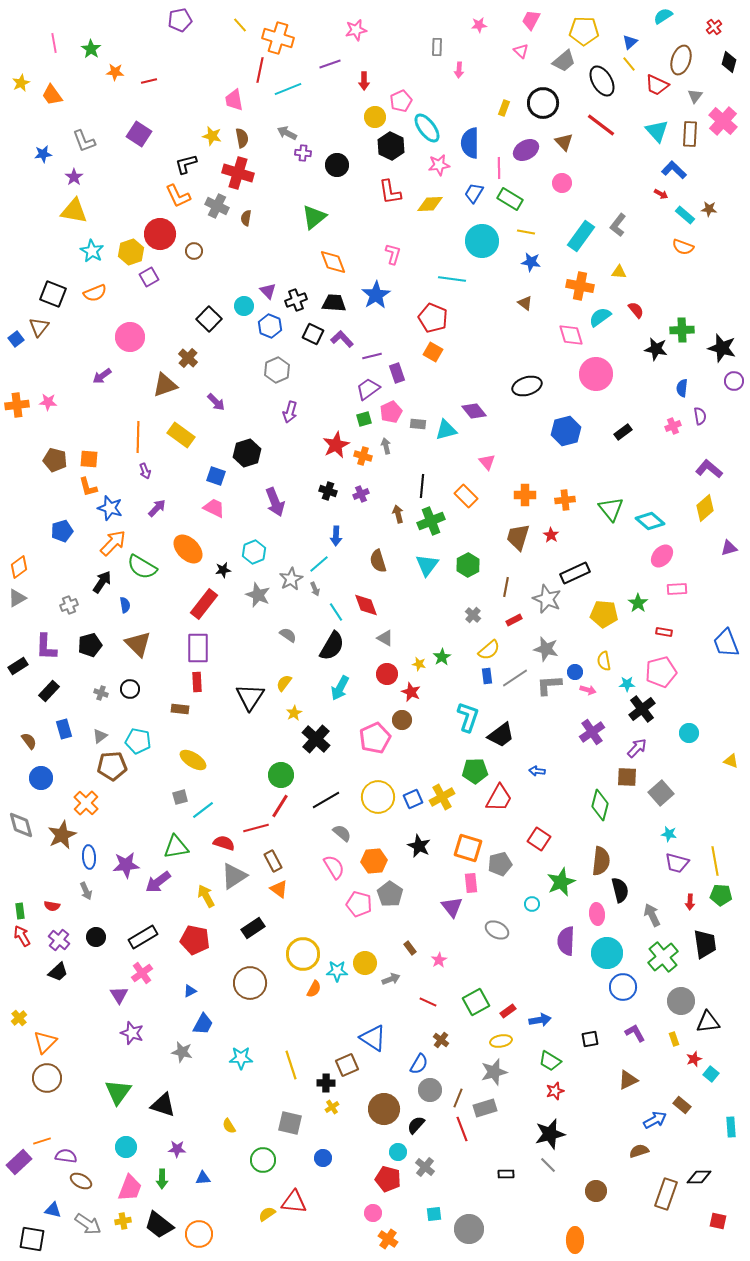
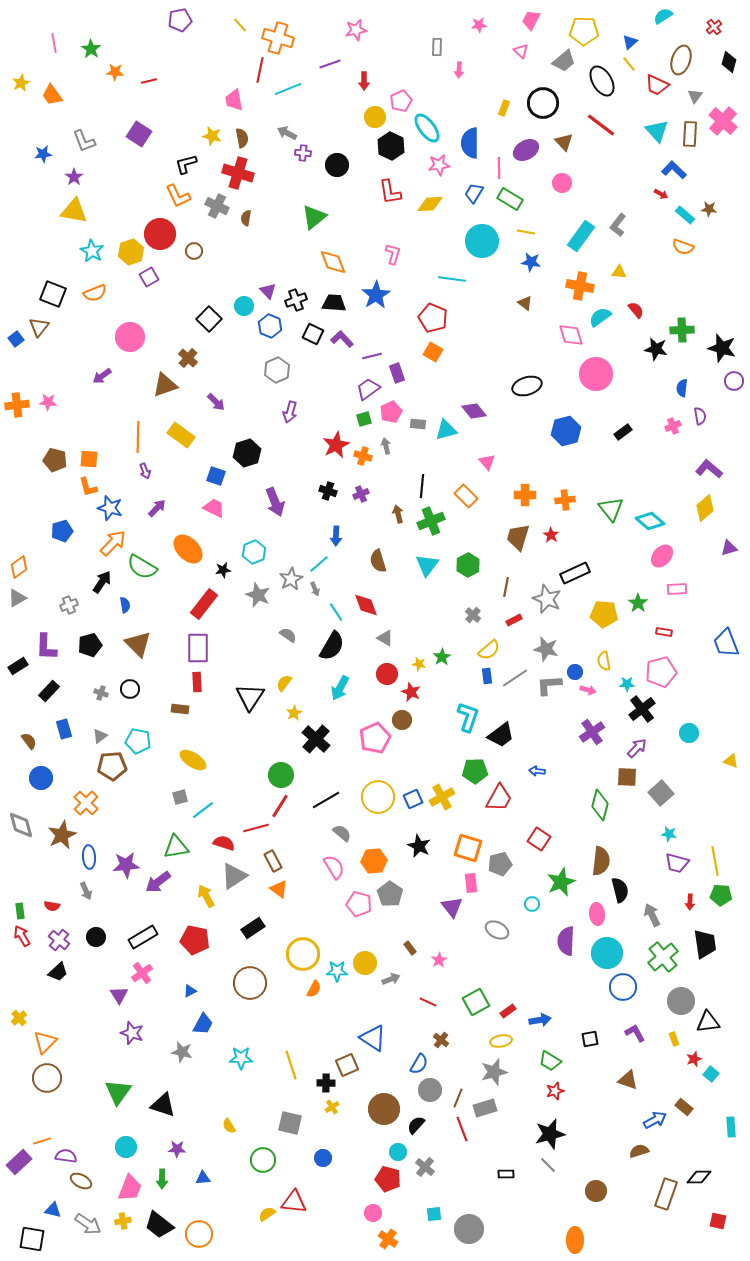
brown triangle at (628, 1080): rotated 45 degrees clockwise
brown rectangle at (682, 1105): moved 2 px right, 2 px down
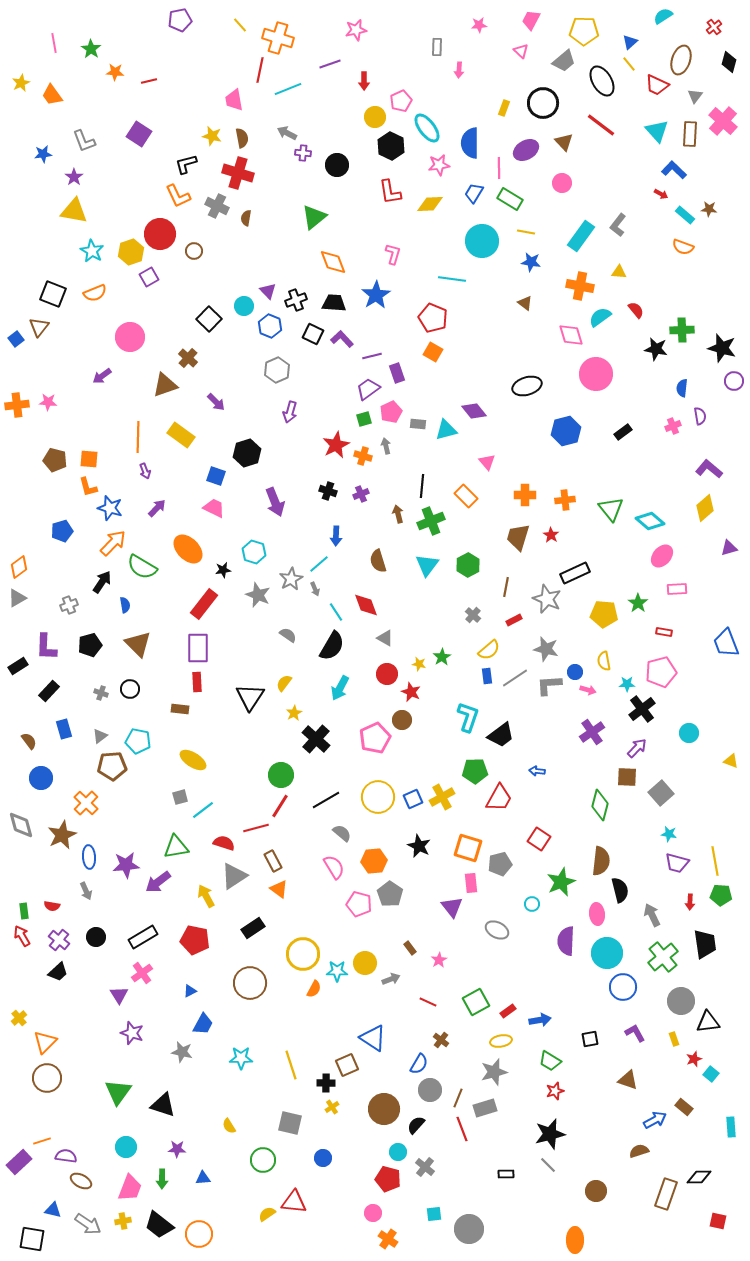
cyan hexagon at (254, 552): rotated 20 degrees counterclockwise
green rectangle at (20, 911): moved 4 px right
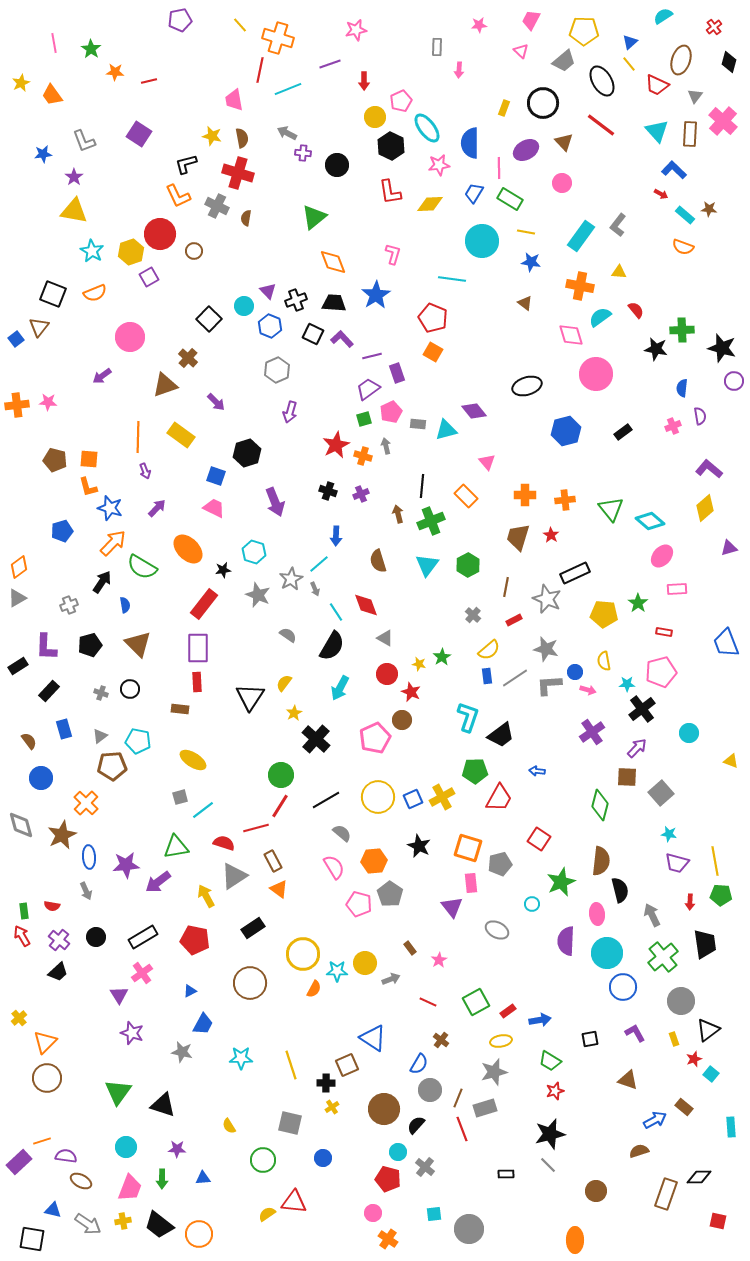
black triangle at (708, 1022): moved 8 px down; rotated 30 degrees counterclockwise
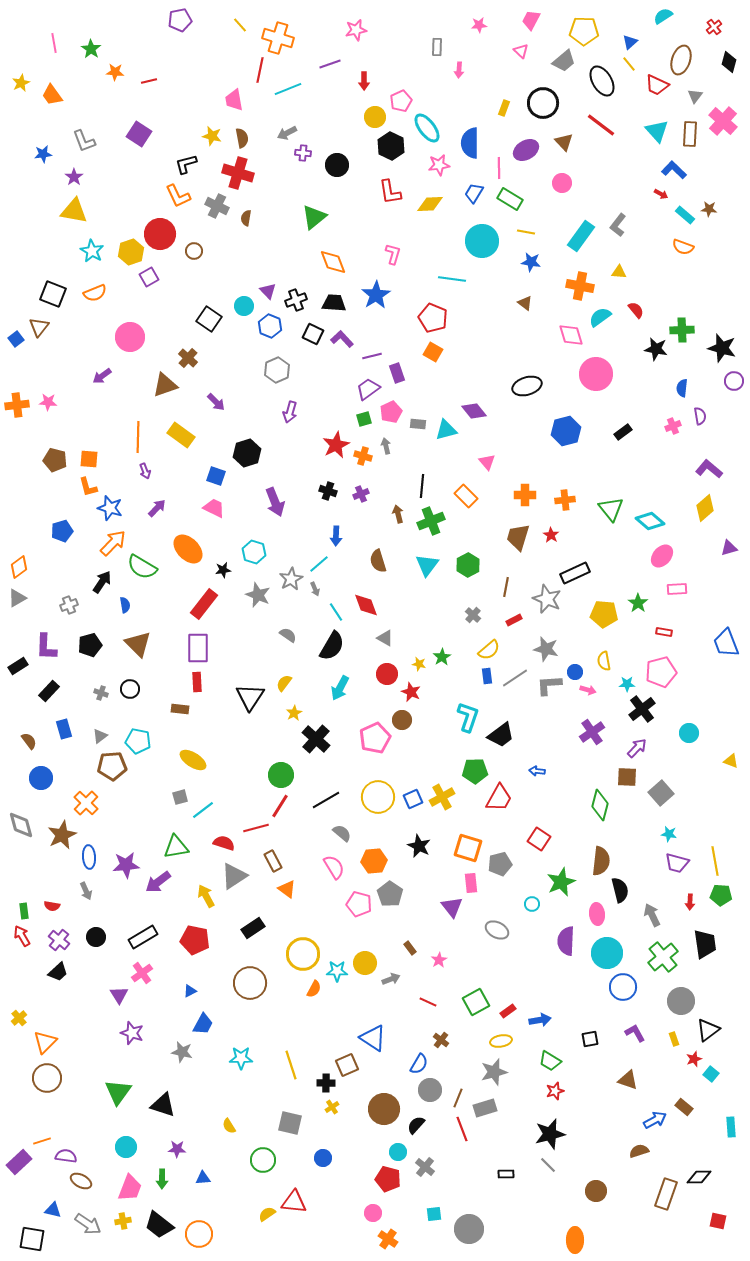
gray arrow at (287, 133): rotated 54 degrees counterclockwise
black square at (209, 319): rotated 10 degrees counterclockwise
orange triangle at (279, 889): moved 8 px right
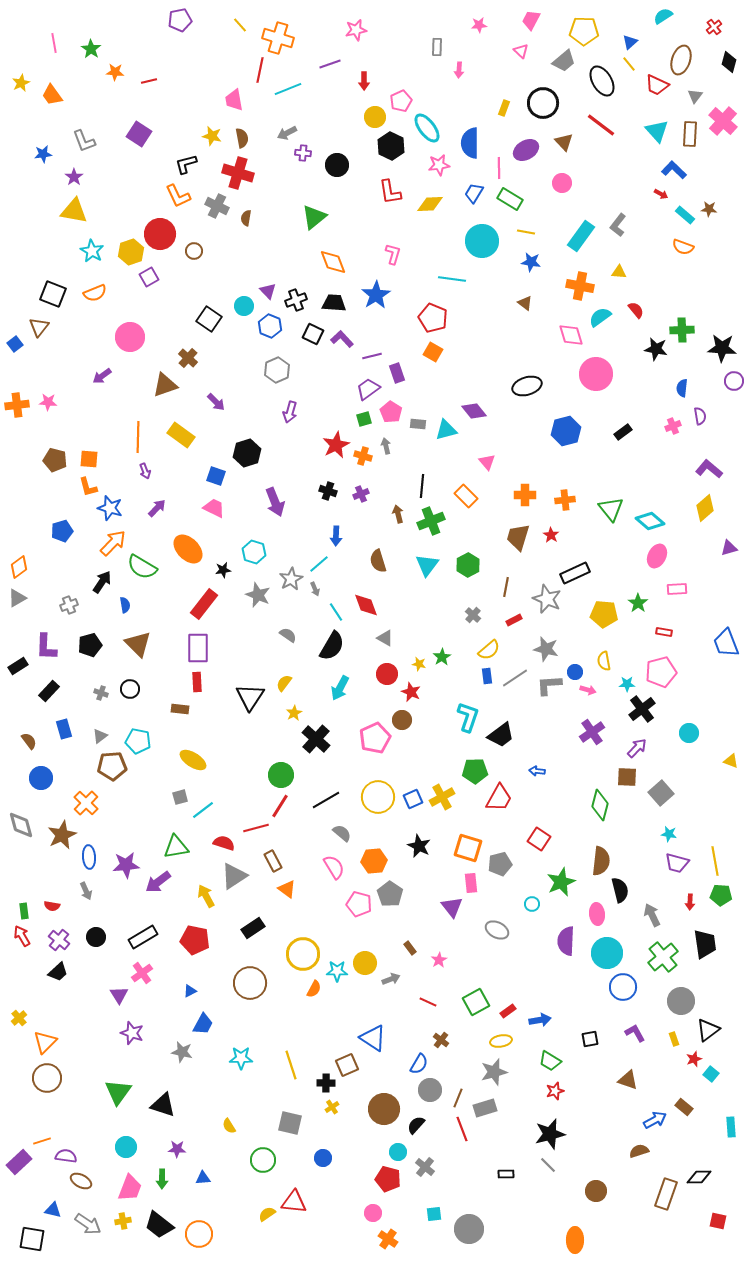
blue square at (16, 339): moved 1 px left, 5 px down
black star at (722, 348): rotated 12 degrees counterclockwise
pink pentagon at (391, 412): rotated 15 degrees counterclockwise
pink ellipse at (662, 556): moved 5 px left; rotated 15 degrees counterclockwise
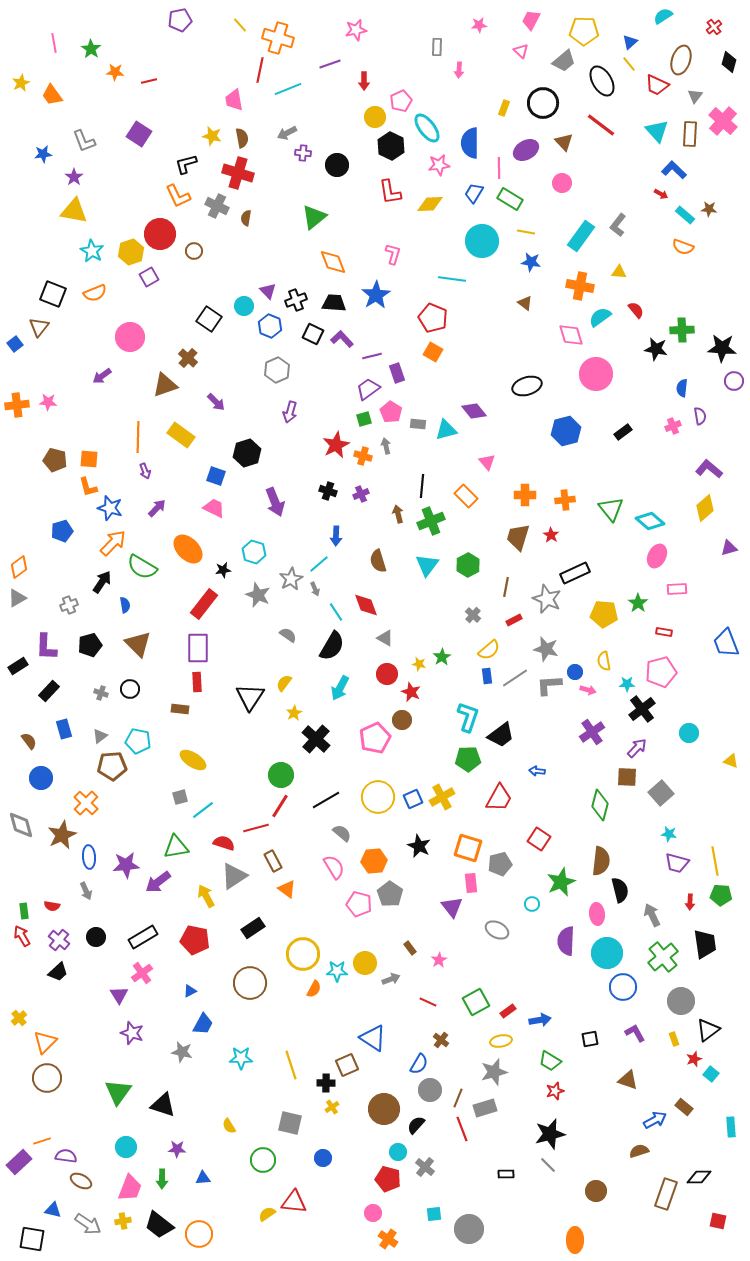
green pentagon at (475, 771): moved 7 px left, 12 px up
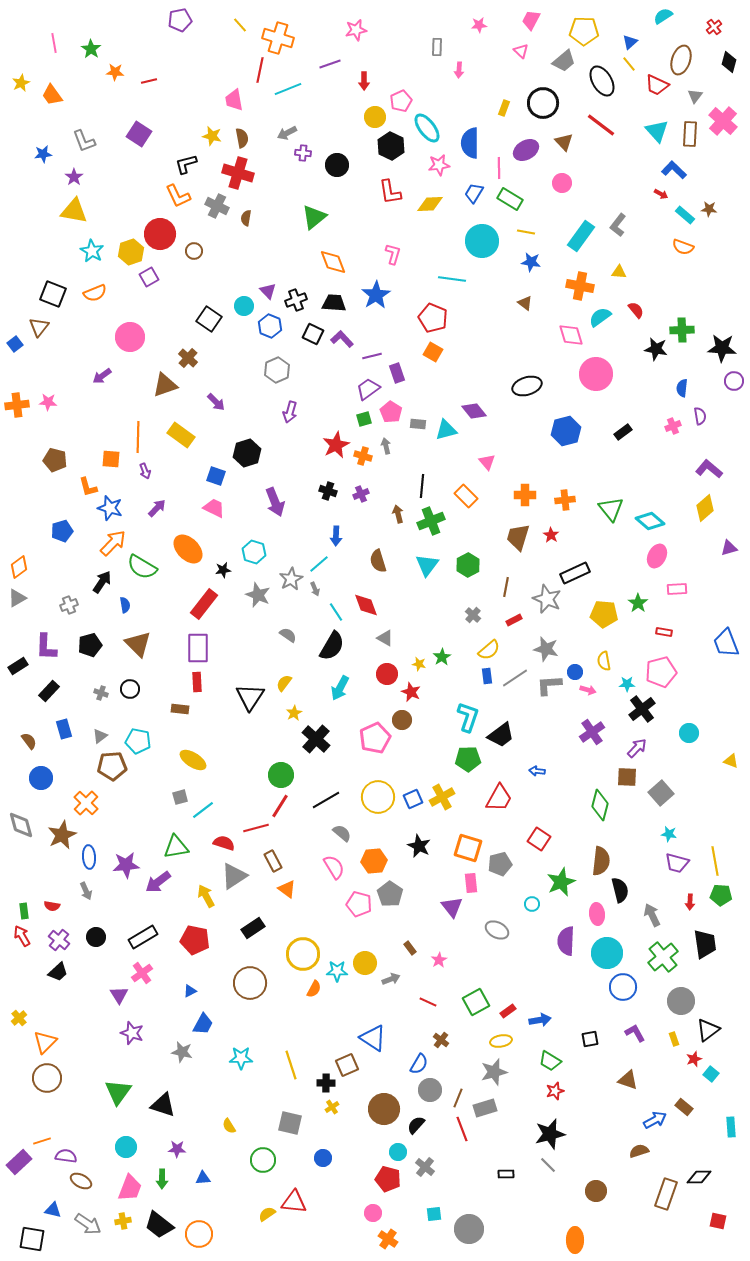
orange square at (89, 459): moved 22 px right
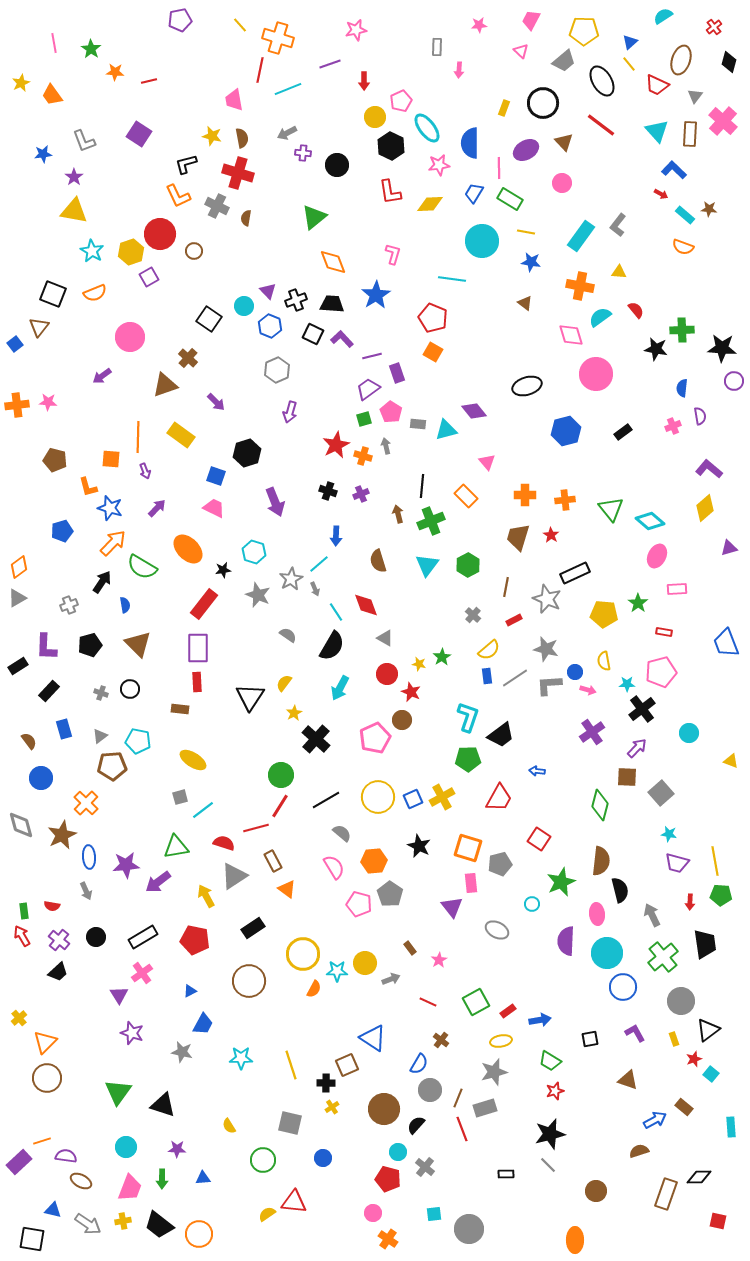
black trapezoid at (334, 303): moved 2 px left, 1 px down
brown circle at (250, 983): moved 1 px left, 2 px up
